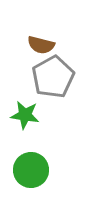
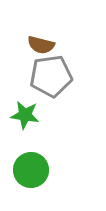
gray pentagon: moved 2 px left, 1 px up; rotated 21 degrees clockwise
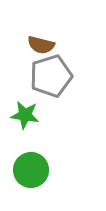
gray pentagon: rotated 9 degrees counterclockwise
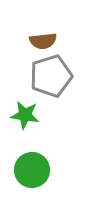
brown semicircle: moved 2 px right, 4 px up; rotated 20 degrees counterclockwise
green circle: moved 1 px right
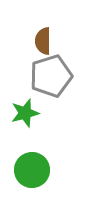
brown semicircle: rotated 96 degrees clockwise
green star: moved 2 px up; rotated 24 degrees counterclockwise
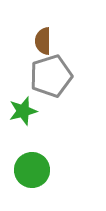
green star: moved 2 px left, 2 px up
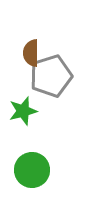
brown semicircle: moved 12 px left, 12 px down
